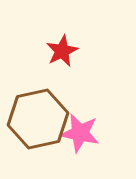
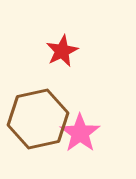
pink star: rotated 24 degrees clockwise
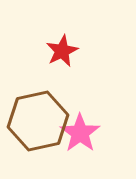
brown hexagon: moved 2 px down
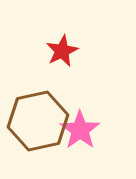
pink star: moved 3 px up
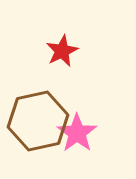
pink star: moved 3 px left, 3 px down
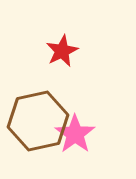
pink star: moved 2 px left, 1 px down
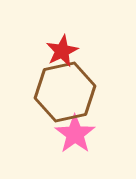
brown hexagon: moved 27 px right, 29 px up
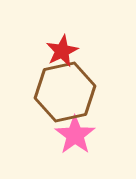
pink star: moved 1 px down
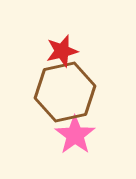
red star: rotated 12 degrees clockwise
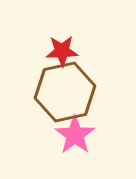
red star: rotated 12 degrees clockwise
